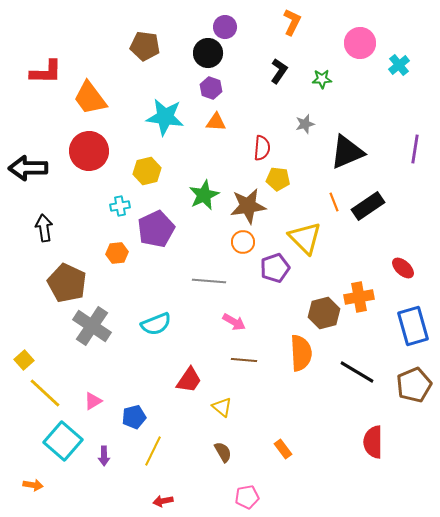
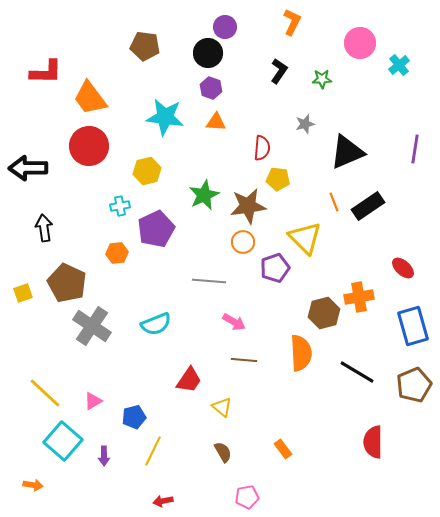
red circle at (89, 151): moved 5 px up
yellow square at (24, 360): moved 1 px left, 67 px up; rotated 24 degrees clockwise
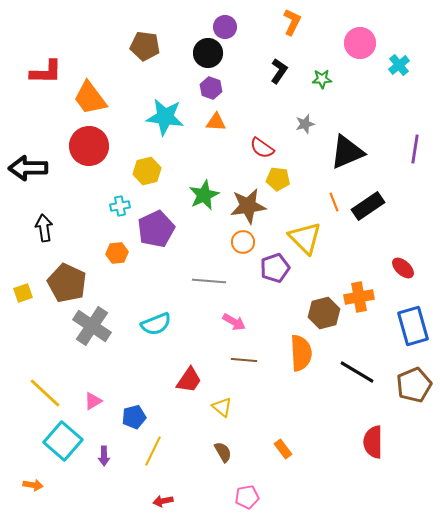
red semicircle at (262, 148): rotated 120 degrees clockwise
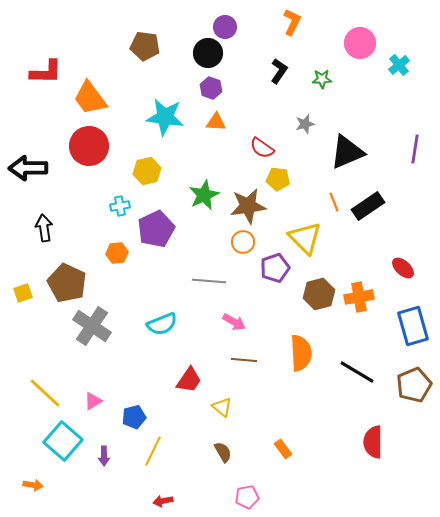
brown hexagon at (324, 313): moved 5 px left, 19 px up
cyan semicircle at (156, 324): moved 6 px right
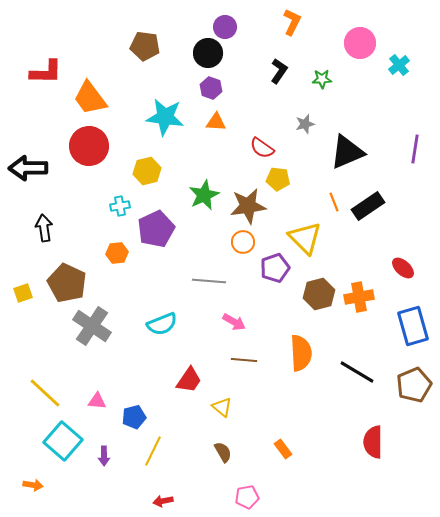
pink triangle at (93, 401): moved 4 px right; rotated 36 degrees clockwise
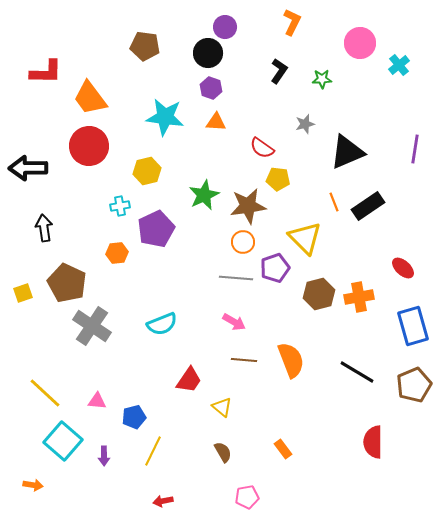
gray line at (209, 281): moved 27 px right, 3 px up
orange semicircle at (301, 353): moved 10 px left, 7 px down; rotated 18 degrees counterclockwise
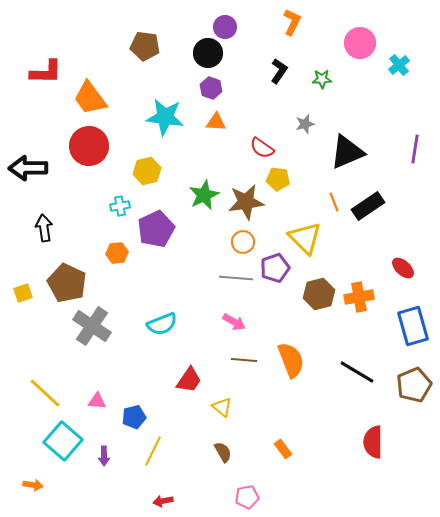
brown star at (248, 206): moved 2 px left, 4 px up
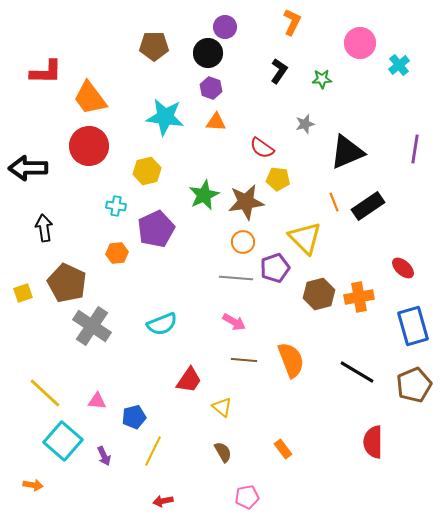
brown pentagon at (145, 46): moved 9 px right; rotated 8 degrees counterclockwise
cyan cross at (120, 206): moved 4 px left; rotated 18 degrees clockwise
purple arrow at (104, 456): rotated 24 degrees counterclockwise
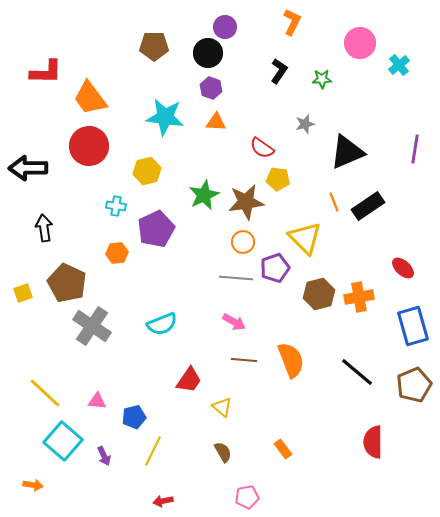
black line at (357, 372): rotated 9 degrees clockwise
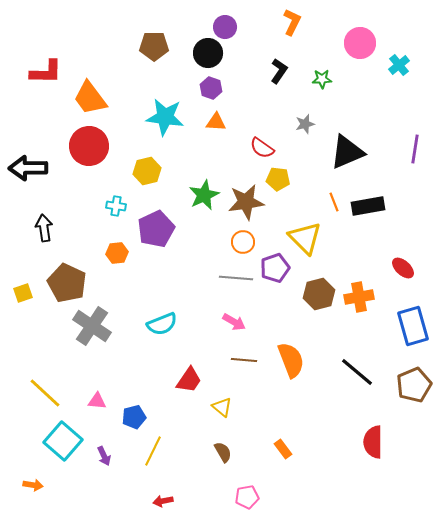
black rectangle at (368, 206): rotated 24 degrees clockwise
